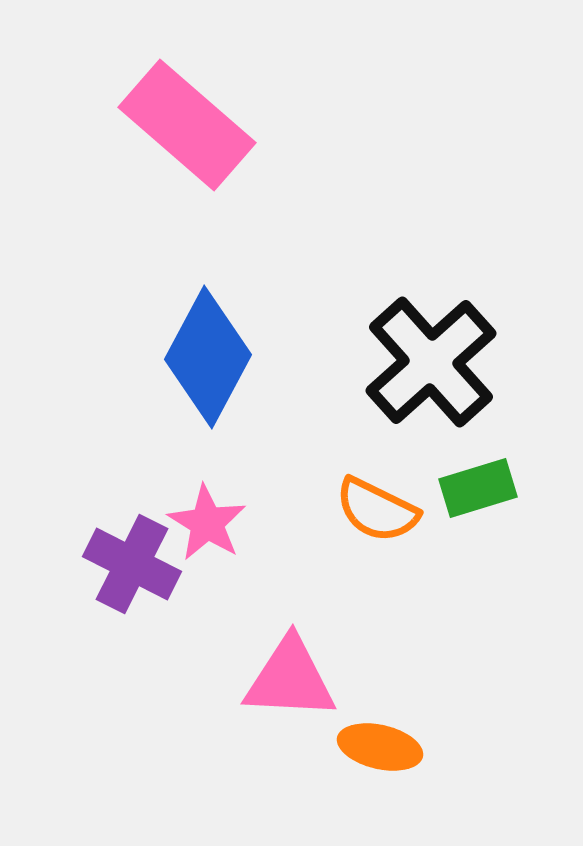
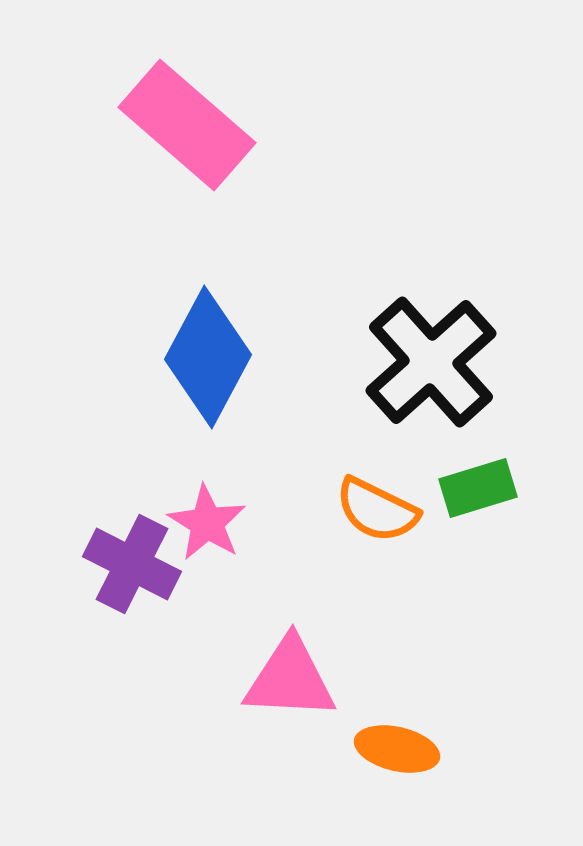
orange ellipse: moved 17 px right, 2 px down
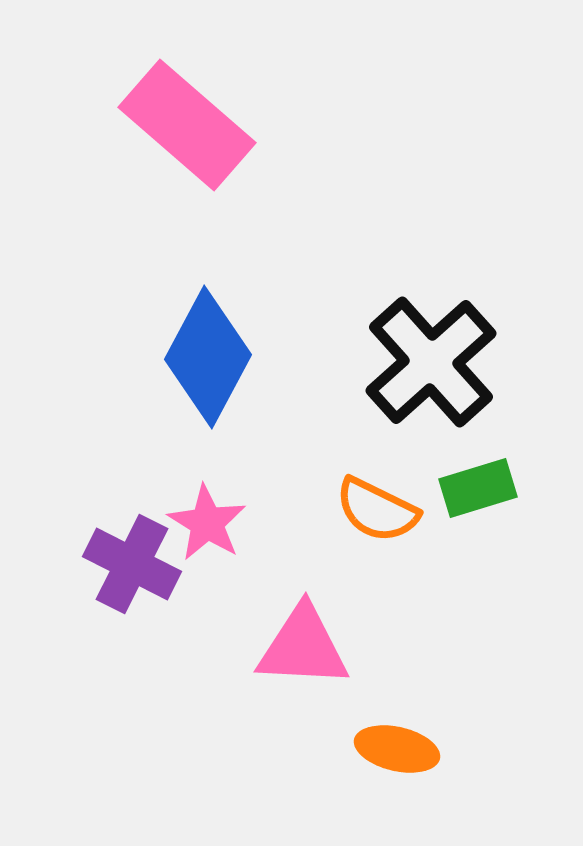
pink triangle: moved 13 px right, 32 px up
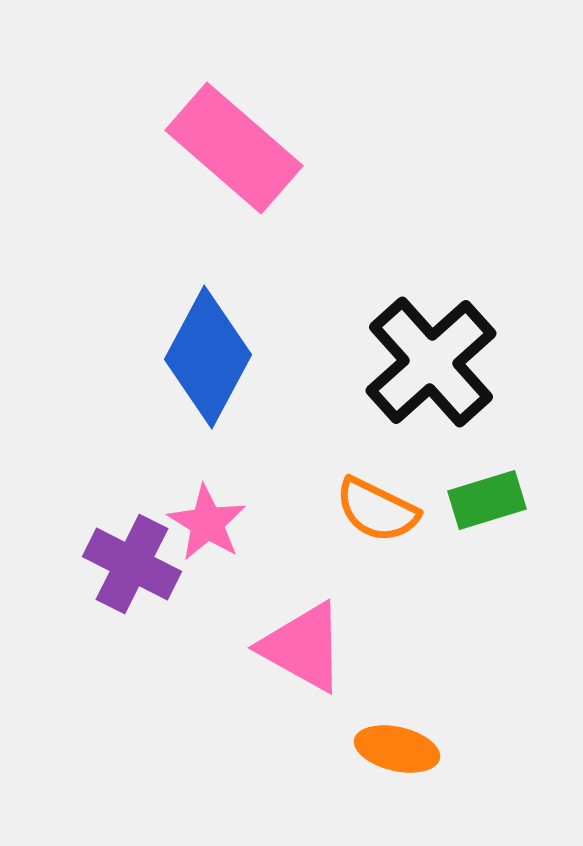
pink rectangle: moved 47 px right, 23 px down
green rectangle: moved 9 px right, 12 px down
pink triangle: rotated 26 degrees clockwise
